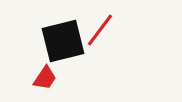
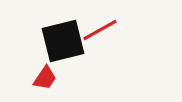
red line: rotated 24 degrees clockwise
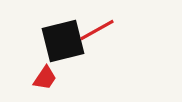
red line: moved 3 px left
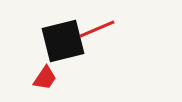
red line: moved 1 px up; rotated 6 degrees clockwise
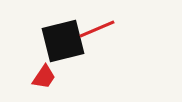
red trapezoid: moved 1 px left, 1 px up
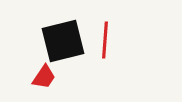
red line: moved 8 px right, 11 px down; rotated 63 degrees counterclockwise
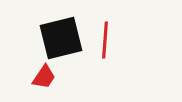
black square: moved 2 px left, 3 px up
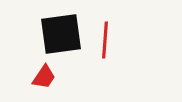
black square: moved 4 px up; rotated 6 degrees clockwise
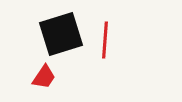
black square: rotated 9 degrees counterclockwise
